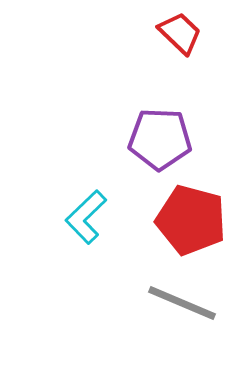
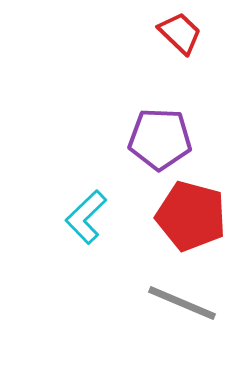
red pentagon: moved 4 px up
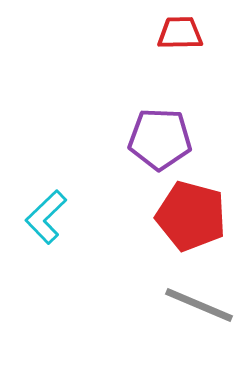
red trapezoid: rotated 45 degrees counterclockwise
cyan L-shape: moved 40 px left
gray line: moved 17 px right, 2 px down
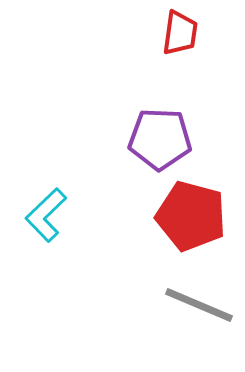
red trapezoid: rotated 99 degrees clockwise
cyan L-shape: moved 2 px up
